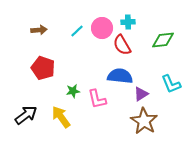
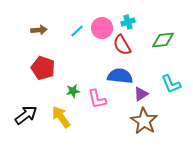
cyan cross: rotated 16 degrees counterclockwise
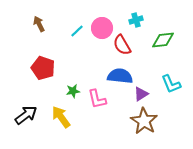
cyan cross: moved 8 px right, 2 px up
brown arrow: moved 6 px up; rotated 112 degrees counterclockwise
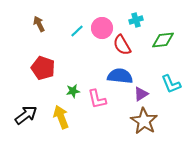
yellow arrow: rotated 15 degrees clockwise
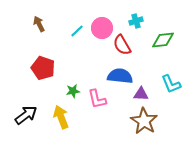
cyan cross: moved 1 px down
purple triangle: rotated 35 degrees clockwise
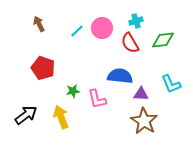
red semicircle: moved 8 px right, 2 px up
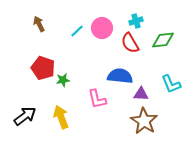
green star: moved 10 px left, 11 px up
black arrow: moved 1 px left, 1 px down
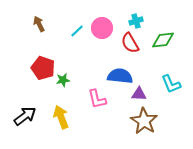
purple triangle: moved 2 px left
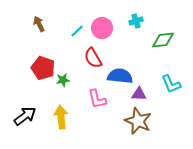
red semicircle: moved 37 px left, 15 px down
yellow arrow: rotated 15 degrees clockwise
brown star: moved 6 px left; rotated 8 degrees counterclockwise
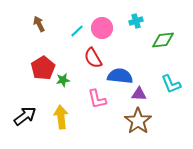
red pentagon: rotated 20 degrees clockwise
brown star: rotated 12 degrees clockwise
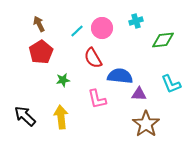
red pentagon: moved 2 px left, 16 px up
black arrow: rotated 100 degrees counterclockwise
brown star: moved 8 px right, 3 px down
